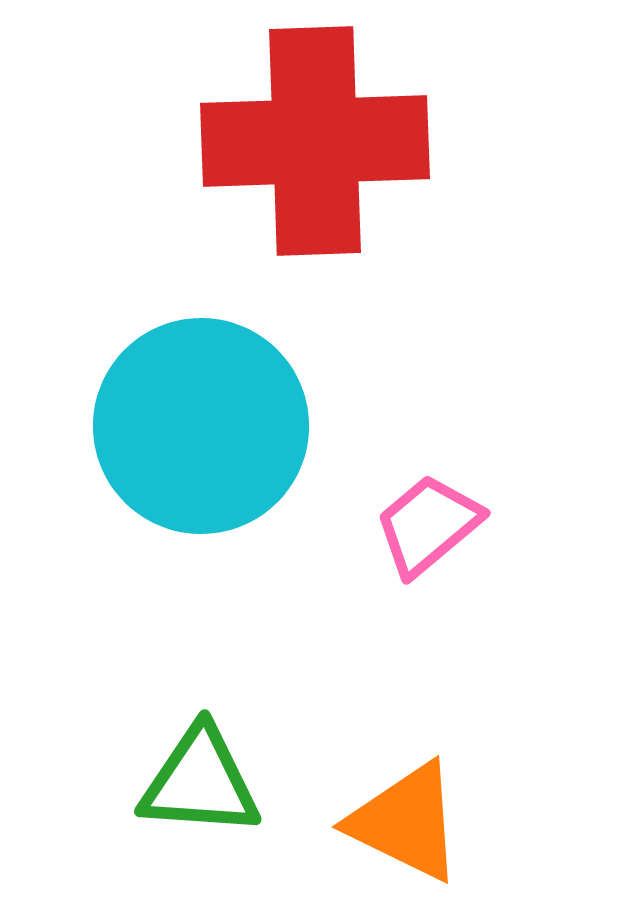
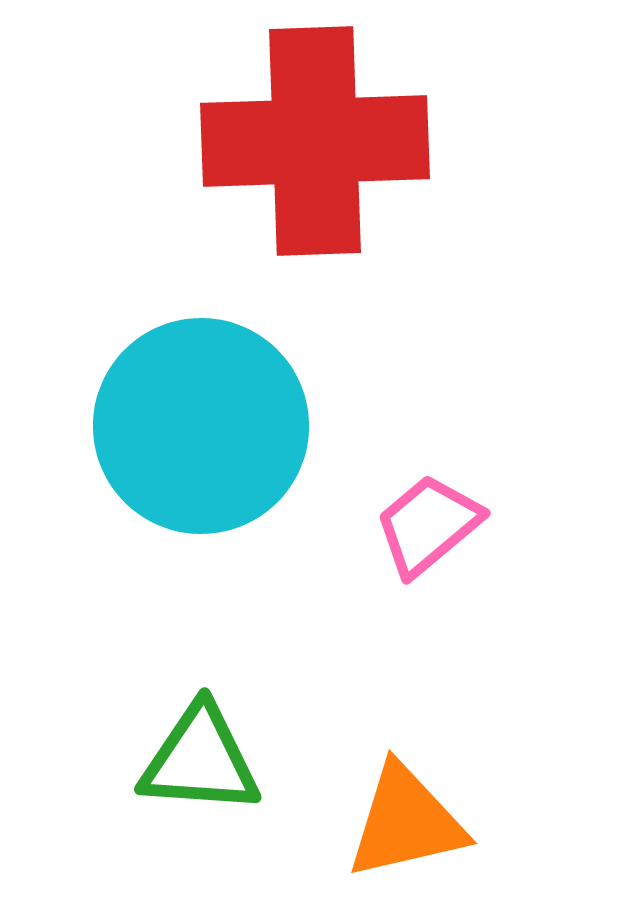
green triangle: moved 22 px up
orange triangle: rotated 39 degrees counterclockwise
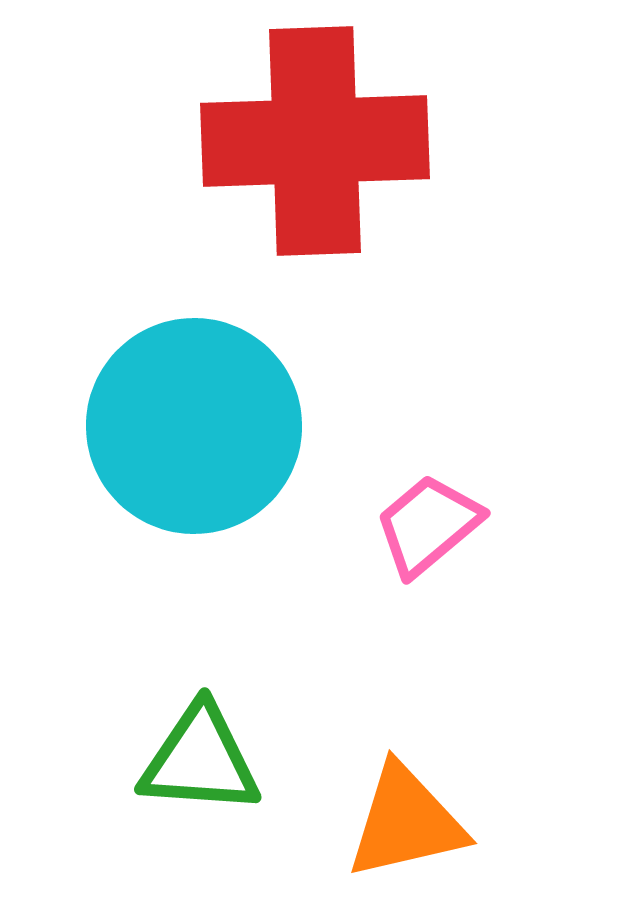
cyan circle: moved 7 px left
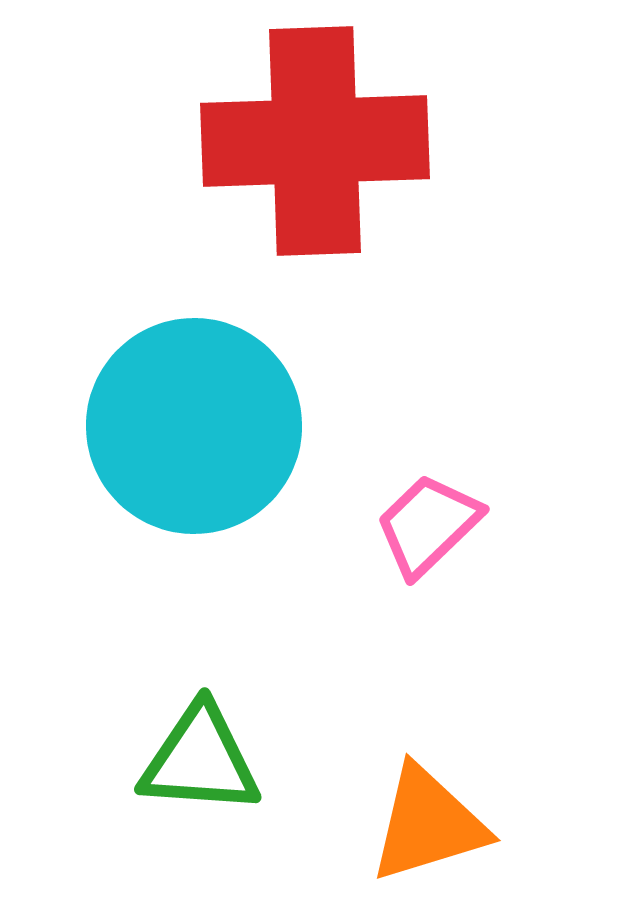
pink trapezoid: rotated 4 degrees counterclockwise
orange triangle: moved 22 px right, 2 px down; rotated 4 degrees counterclockwise
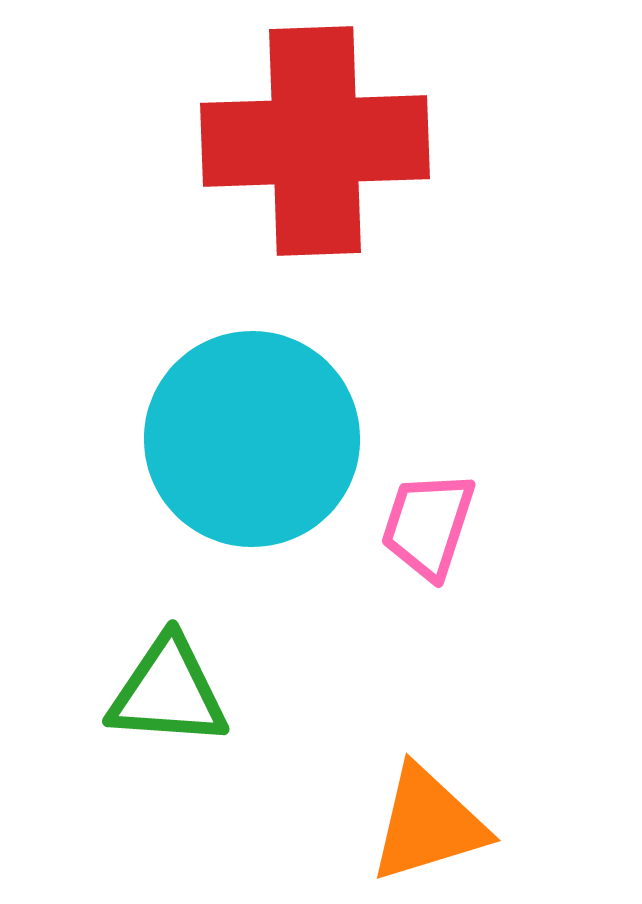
cyan circle: moved 58 px right, 13 px down
pink trapezoid: rotated 28 degrees counterclockwise
green triangle: moved 32 px left, 68 px up
